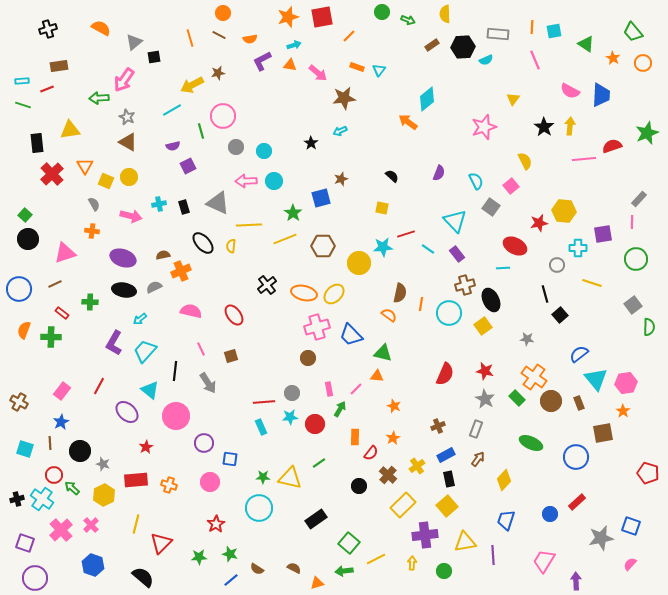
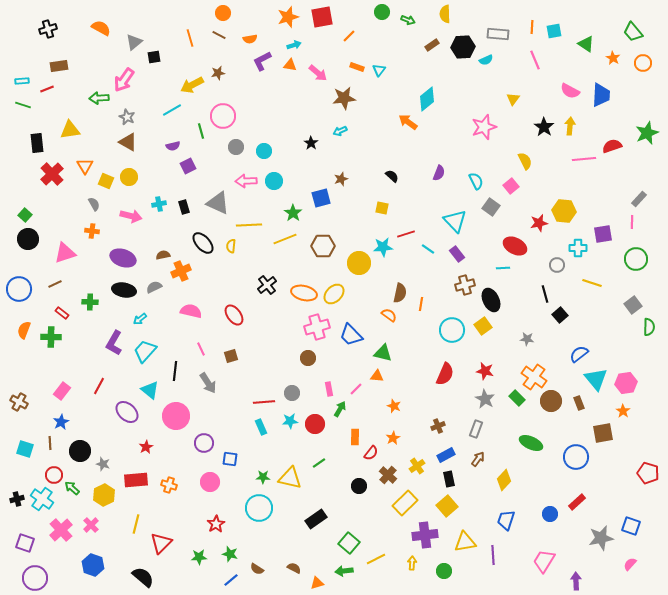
cyan circle at (449, 313): moved 3 px right, 17 px down
cyan star at (290, 417): moved 4 px down
yellow rectangle at (403, 505): moved 2 px right, 2 px up
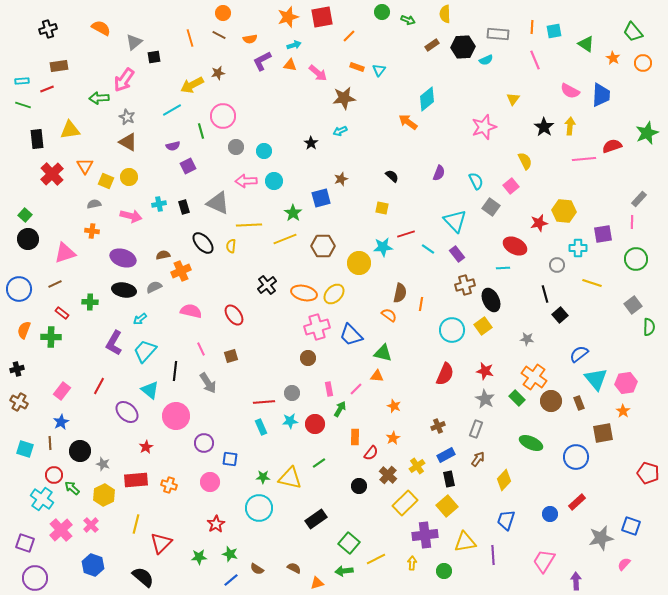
black rectangle at (37, 143): moved 4 px up
gray semicircle at (94, 204): rotated 72 degrees counterclockwise
black cross at (17, 499): moved 130 px up
pink semicircle at (630, 564): moved 6 px left
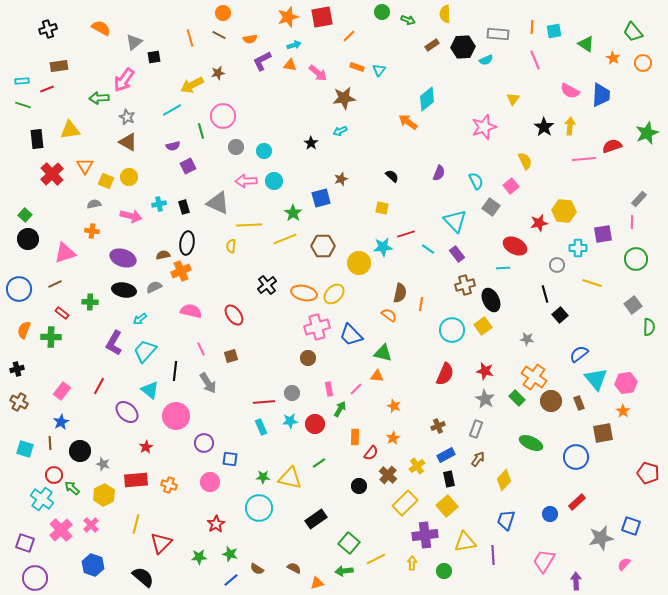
black ellipse at (203, 243): moved 16 px left; rotated 50 degrees clockwise
